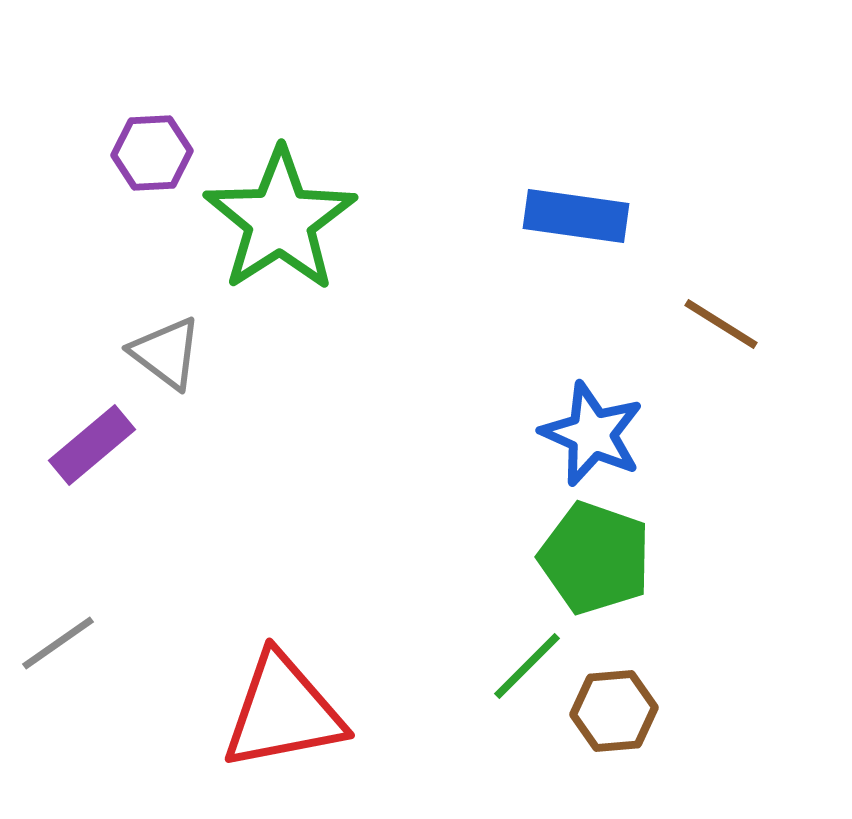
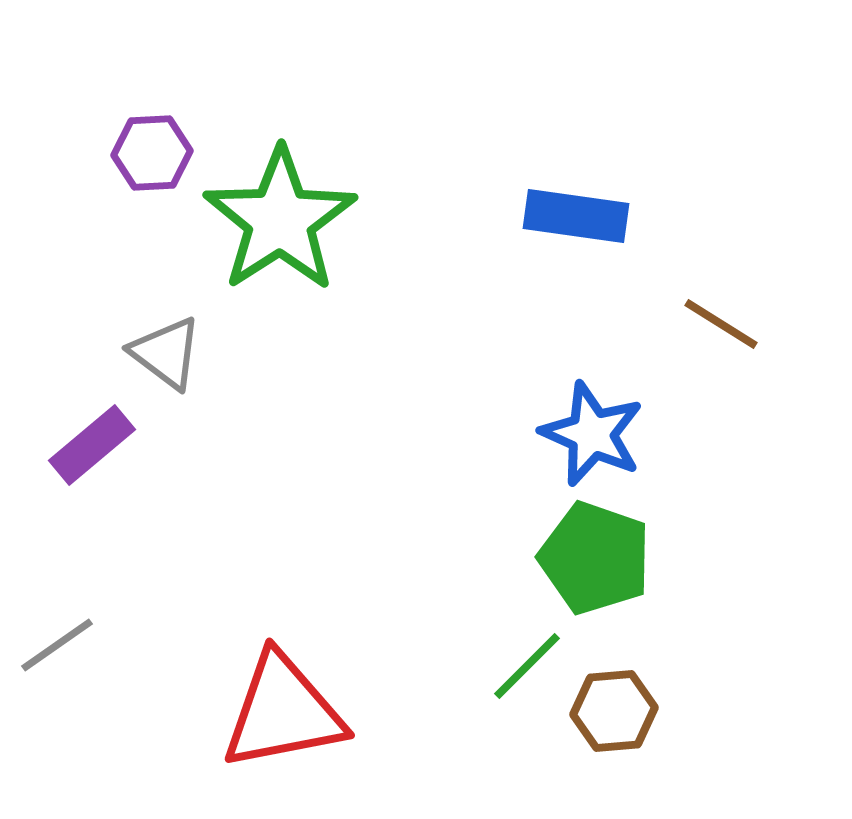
gray line: moved 1 px left, 2 px down
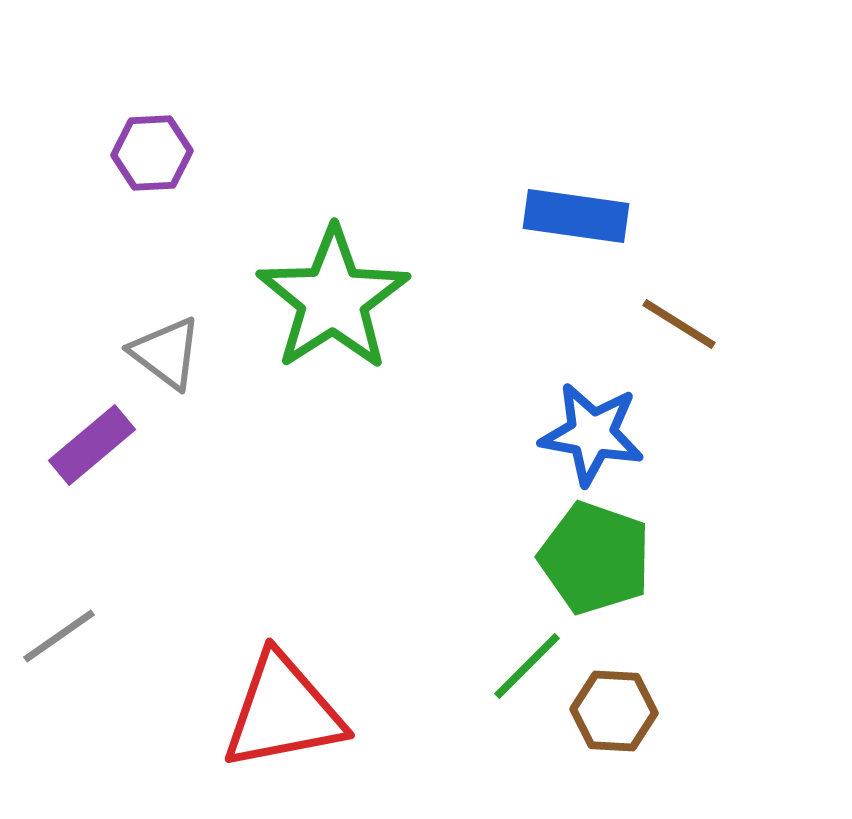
green star: moved 53 px right, 79 px down
brown line: moved 42 px left
blue star: rotated 14 degrees counterclockwise
gray line: moved 2 px right, 9 px up
brown hexagon: rotated 8 degrees clockwise
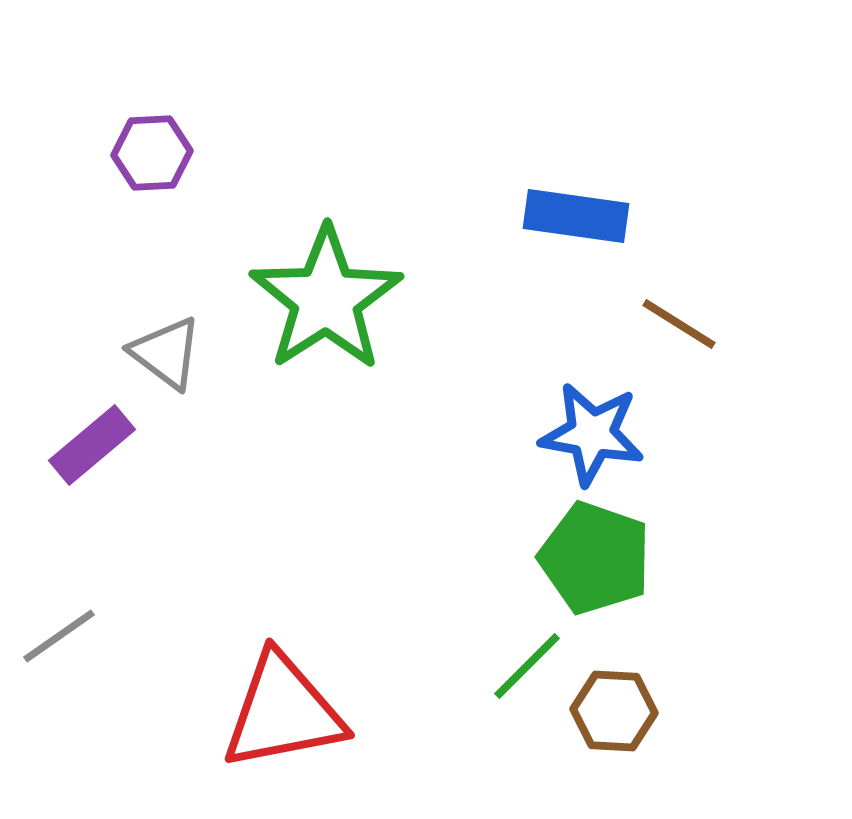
green star: moved 7 px left
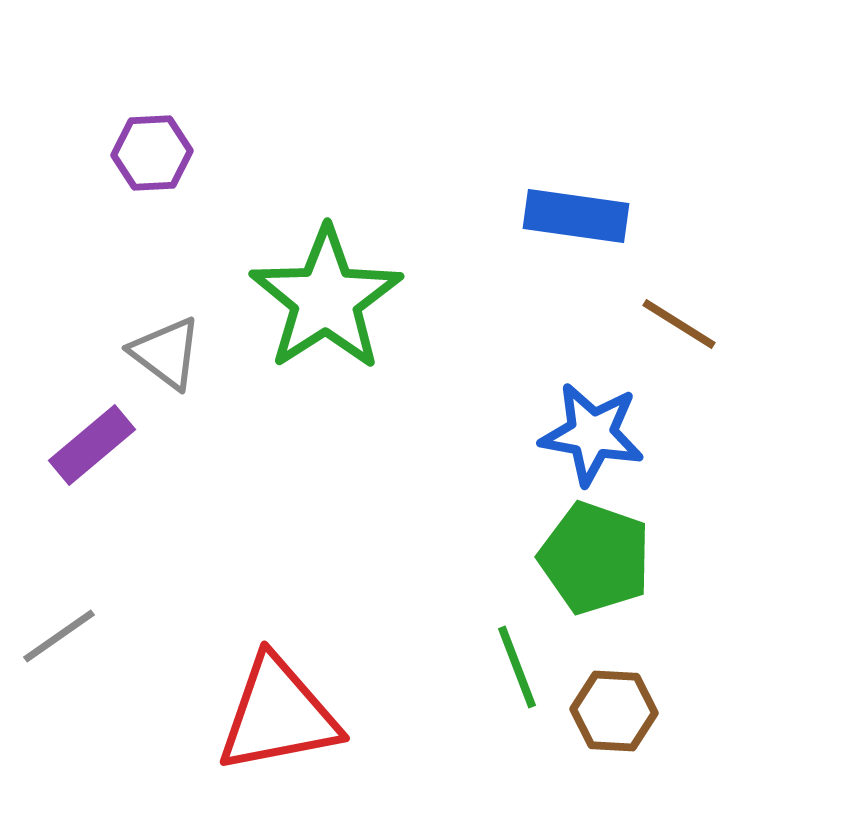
green line: moved 10 px left, 1 px down; rotated 66 degrees counterclockwise
red triangle: moved 5 px left, 3 px down
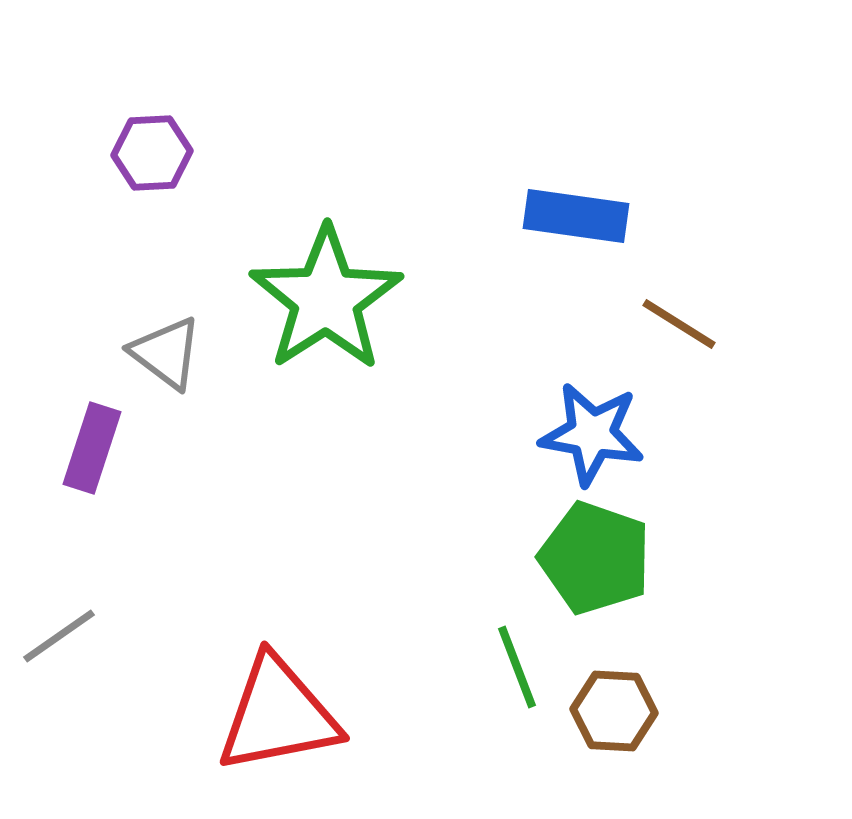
purple rectangle: moved 3 px down; rotated 32 degrees counterclockwise
